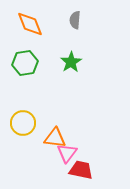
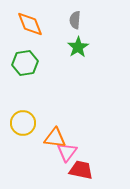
green star: moved 7 px right, 15 px up
pink triangle: moved 1 px up
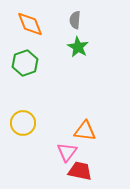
green star: rotated 10 degrees counterclockwise
green hexagon: rotated 10 degrees counterclockwise
orange triangle: moved 30 px right, 7 px up
red trapezoid: moved 1 px left, 1 px down
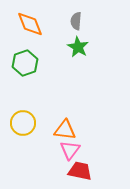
gray semicircle: moved 1 px right, 1 px down
orange triangle: moved 20 px left, 1 px up
pink triangle: moved 3 px right, 2 px up
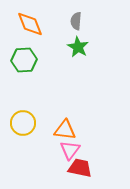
green hexagon: moved 1 px left, 3 px up; rotated 15 degrees clockwise
red trapezoid: moved 3 px up
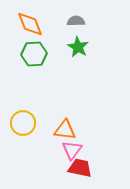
gray semicircle: rotated 84 degrees clockwise
green hexagon: moved 10 px right, 6 px up
pink triangle: moved 2 px right
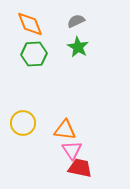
gray semicircle: rotated 24 degrees counterclockwise
pink triangle: rotated 10 degrees counterclockwise
